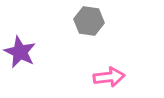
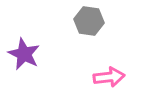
purple star: moved 4 px right, 2 px down
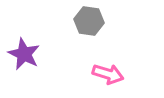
pink arrow: moved 1 px left, 3 px up; rotated 24 degrees clockwise
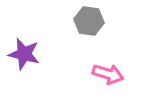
purple star: rotated 12 degrees counterclockwise
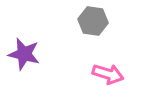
gray hexagon: moved 4 px right
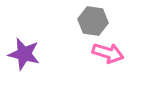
pink arrow: moved 21 px up
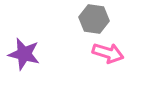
gray hexagon: moved 1 px right, 2 px up
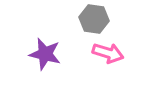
purple star: moved 21 px right
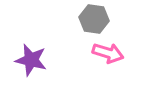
purple star: moved 14 px left, 6 px down
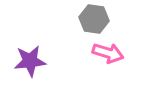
purple star: moved 1 px left, 1 px down; rotated 20 degrees counterclockwise
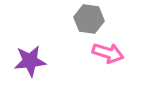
gray hexagon: moved 5 px left
